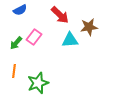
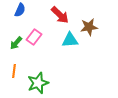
blue semicircle: rotated 40 degrees counterclockwise
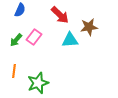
green arrow: moved 3 px up
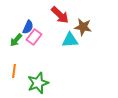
blue semicircle: moved 8 px right, 17 px down
brown star: moved 6 px left; rotated 18 degrees clockwise
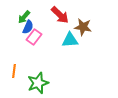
green arrow: moved 8 px right, 23 px up
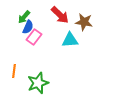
brown star: moved 1 px right, 5 px up
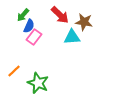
green arrow: moved 1 px left, 2 px up
blue semicircle: moved 1 px right, 1 px up
cyan triangle: moved 2 px right, 3 px up
orange line: rotated 40 degrees clockwise
green star: rotated 30 degrees counterclockwise
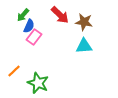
cyan triangle: moved 12 px right, 9 px down
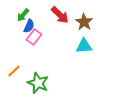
brown star: rotated 24 degrees clockwise
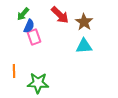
green arrow: moved 1 px up
pink rectangle: rotated 56 degrees counterclockwise
orange line: rotated 48 degrees counterclockwise
green star: rotated 20 degrees counterclockwise
